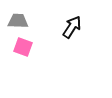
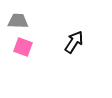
black arrow: moved 2 px right, 15 px down
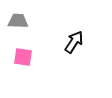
pink square: moved 10 px down; rotated 12 degrees counterclockwise
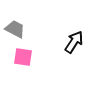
gray trapezoid: moved 3 px left, 8 px down; rotated 25 degrees clockwise
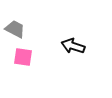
black arrow: moved 1 px left, 4 px down; rotated 105 degrees counterclockwise
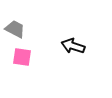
pink square: moved 1 px left
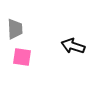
gray trapezoid: rotated 60 degrees clockwise
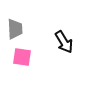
black arrow: moved 9 px left, 4 px up; rotated 140 degrees counterclockwise
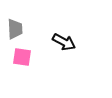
black arrow: rotated 30 degrees counterclockwise
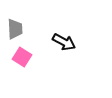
pink square: rotated 24 degrees clockwise
